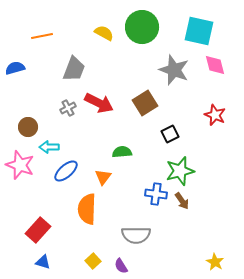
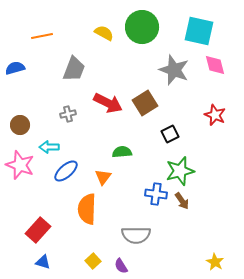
red arrow: moved 9 px right
gray cross: moved 6 px down; rotated 14 degrees clockwise
brown circle: moved 8 px left, 2 px up
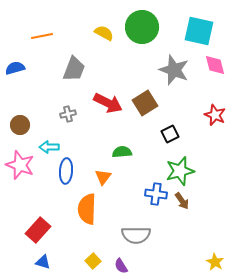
blue ellipse: rotated 45 degrees counterclockwise
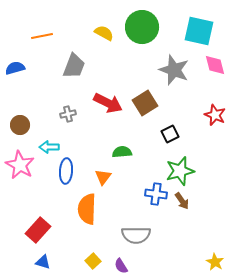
gray trapezoid: moved 3 px up
pink star: rotated 8 degrees clockwise
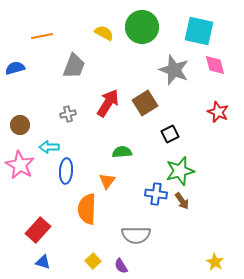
red arrow: rotated 84 degrees counterclockwise
red star: moved 3 px right, 3 px up
orange triangle: moved 4 px right, 4 px down
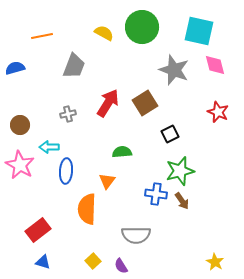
red rectangle: rotated 10 degrees clockwise
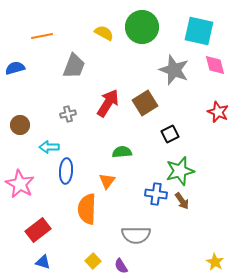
pink star: moved 19 px down
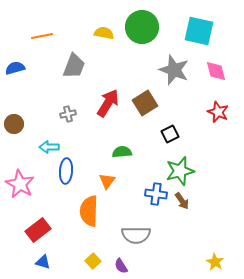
yellow semicircle: rotated 18 degrees counterclockwise
pink diamond: moved 1 px right, 6 px down
brown circle: moved 6 px left, 1 px up
orange semicircle: moved 2 px right, 2 px down
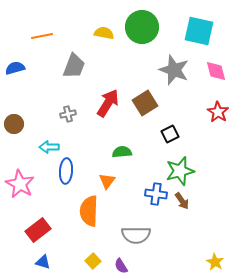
red star: rotated 10 degrees clockwise
